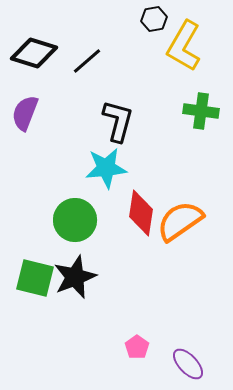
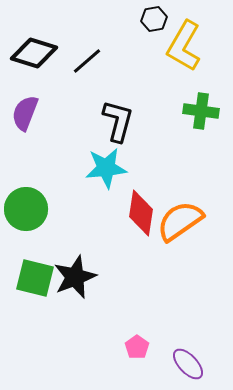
green circle: moved 49 px left, 11 px up
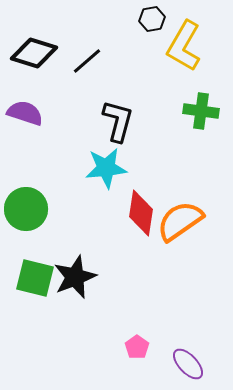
black hexagon: moved 2 px left
purple semicircle: rotated 87 degrees clockwise
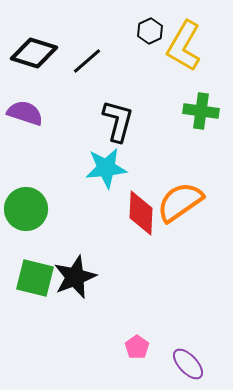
black hexagon: moved 2 px left, 12 px down; rotated 15 degrees counterclockwise
red diamond: rotated 6 degrees counterclockwise
orange semicircle: moved 19 px up
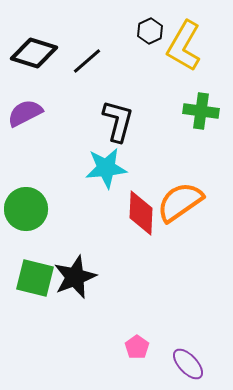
purple semicircle: rotated 45 degrees counterclockwise
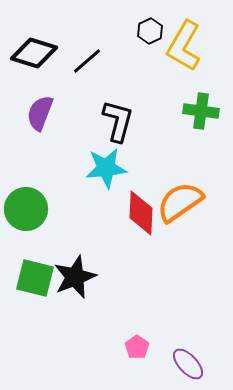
purple semicircle: moved 15 px right; rotated 42 degrees counterclockwise
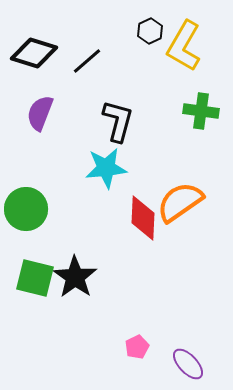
red diamond: moved 2 px right, 5 px down
black star: rotated 15 degrees counterclockwise
pink pentagon: rotated 10 degrees clockwise
